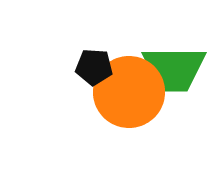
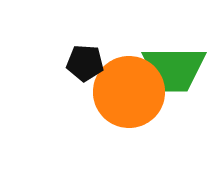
black pentagon: moved 9 px left, 4 px up
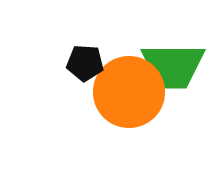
green trapezoid: moved 1 px left, 3 px up
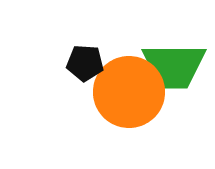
green trapezoid: moved 1 px right
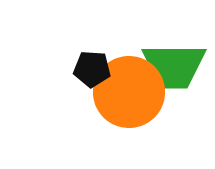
black pentagon: moved 7 px right, 6 px down
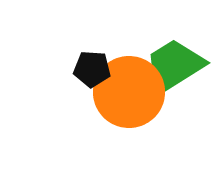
green trapezoid: rotated 148 degrees clockwise
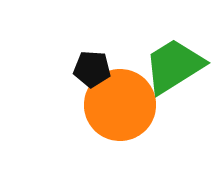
orange circle: moved 9 px left, 13 px down
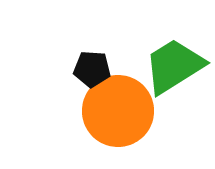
orange circle: moved 2 px left, 6 px down
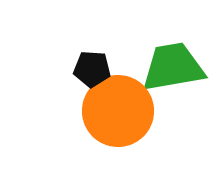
green trapezoid: moved 1 px left, 1 px down; rotated 22 degrees clockwise
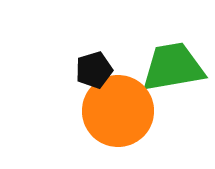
black pentagon: moved 2 px right, 1 px down; rotated 21 degrees counterclockwise
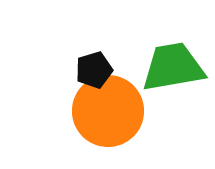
orange circle: moved 10 px left
